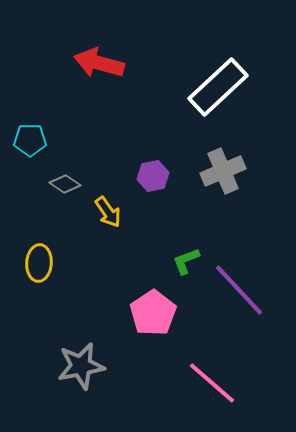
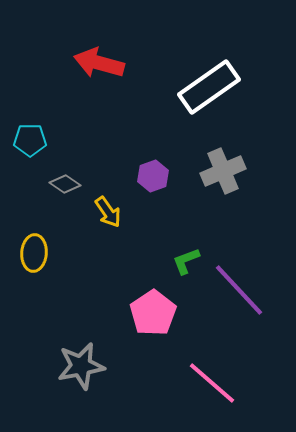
white rectangle: moved 9 px left; rotated 8 degrees clockwise
purple hexagon: rotated 8 degrees counterclockwise
yellow ellipse: moved 5 px left, 10 px up
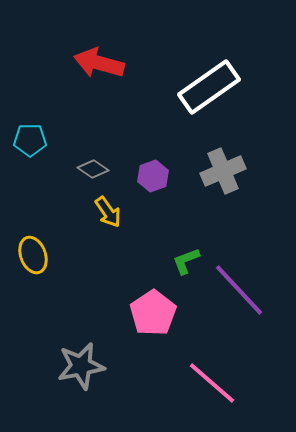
gray diamond: moved 28 px right, 15 px up
yellow ellipse: moved 1 px left, 2 px down; rotated 24 degrees counterclockwise
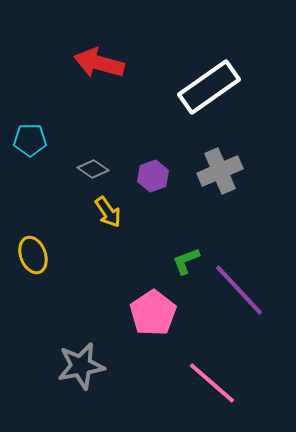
gray cross: moved 3 px left
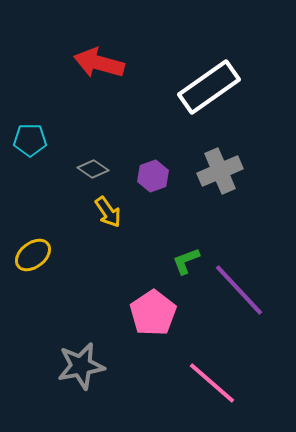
yellow ellipse: rotated 72 degrees clockwise
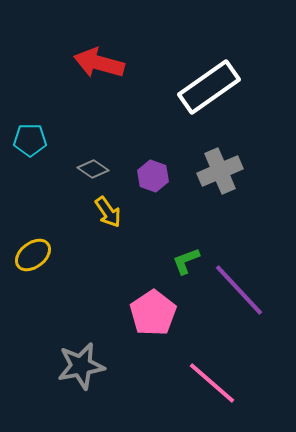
purple hexagon: rotated 20 degrees counterclockwise
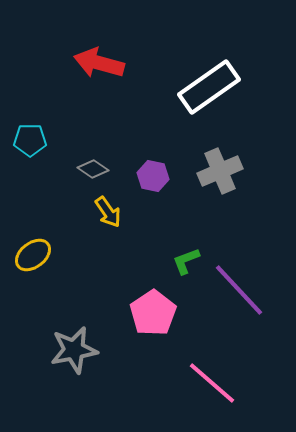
purple hexagon: rotated 8 degrees counterclockwise
gray star: moved 7 px left, 16 px up
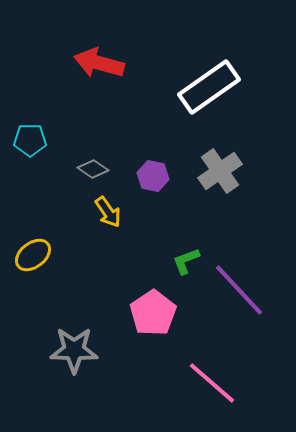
gray cross: rotated 12 degrees counterclockwise
gray star: rotated 12 degrees clockwise
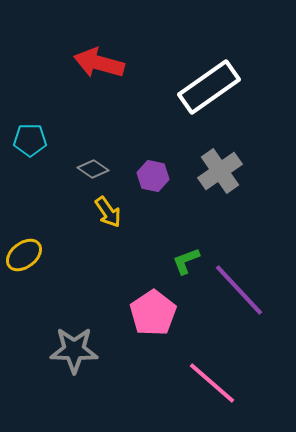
yellow ellipse: moved 9 px left
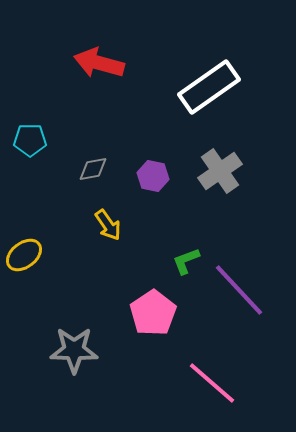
gray diamond: rotated 44 degrees counterclockwise
yellow arrow: moved 13 px down
